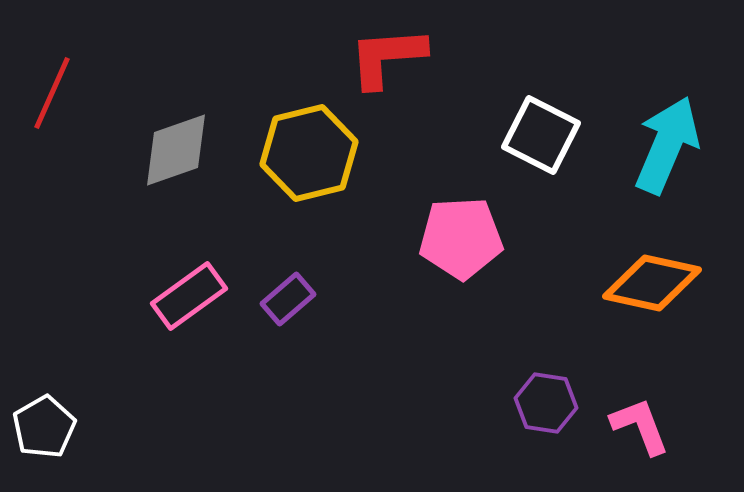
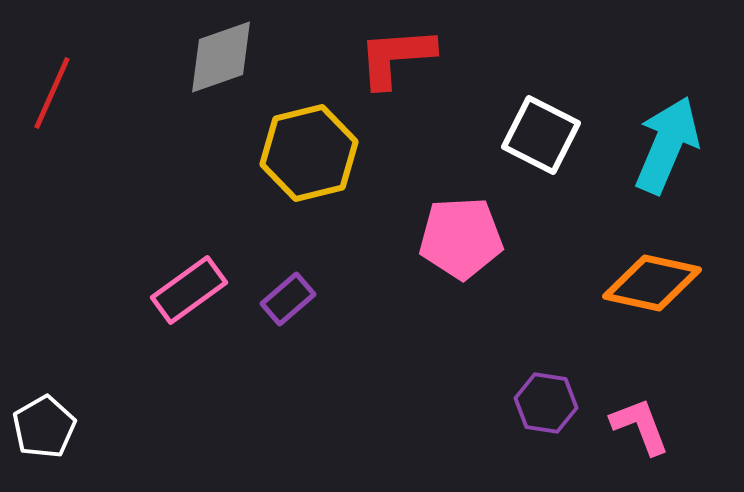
red L-shape: moved 9 px right
gray diamond: moved 45 px right, 93 px up
pink rectangle: moved 6 px up
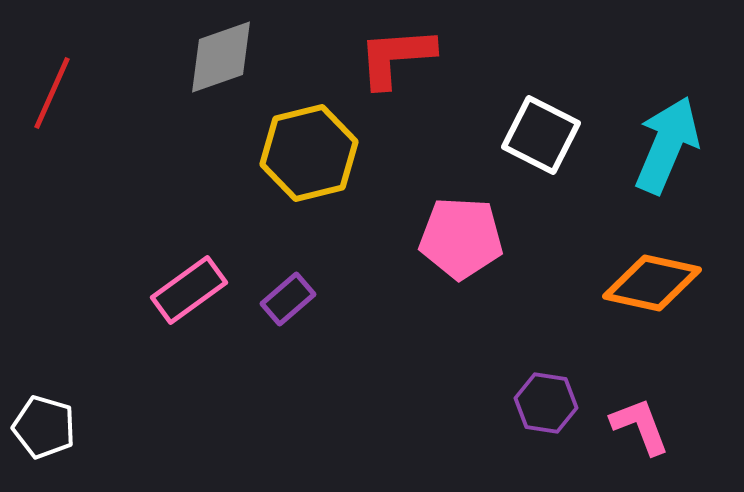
pink pentagon: rotated 6 degrees clockwise
white pentagon: rotated 26 degrees counterclockwise
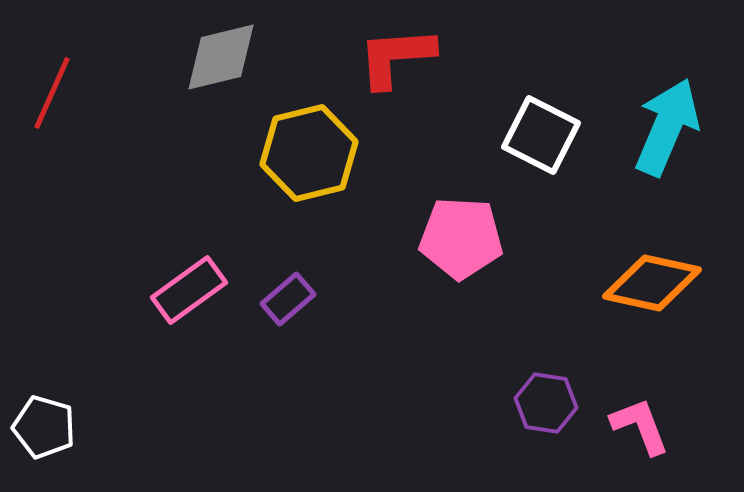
gray diamond: rotated 6 degrees clockwise
cyan arrow: moved 18 px up
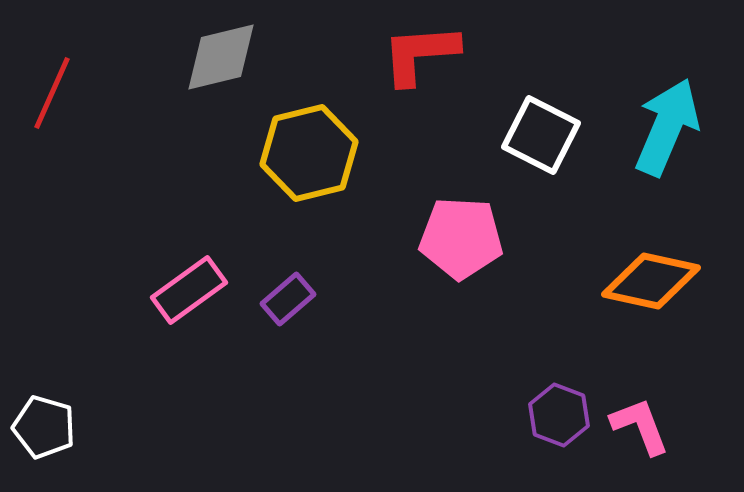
red L-shape: moved 24 px right, 3 px up
orange diamond: moved 1 px left, 2 px up
purple hexagon: moved 13 px right, 12 px down; rotated 12 degrees clockwise
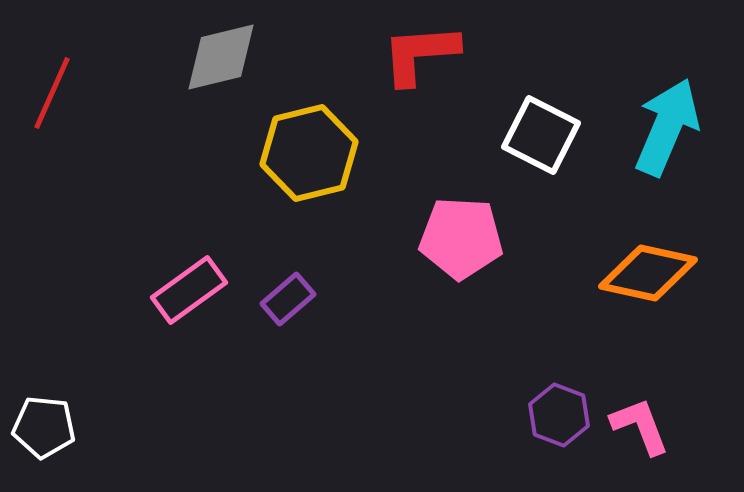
orange diamond: moved 3 px left, 8 px up
white pentagon: rotated 10 degrees counterclockwise
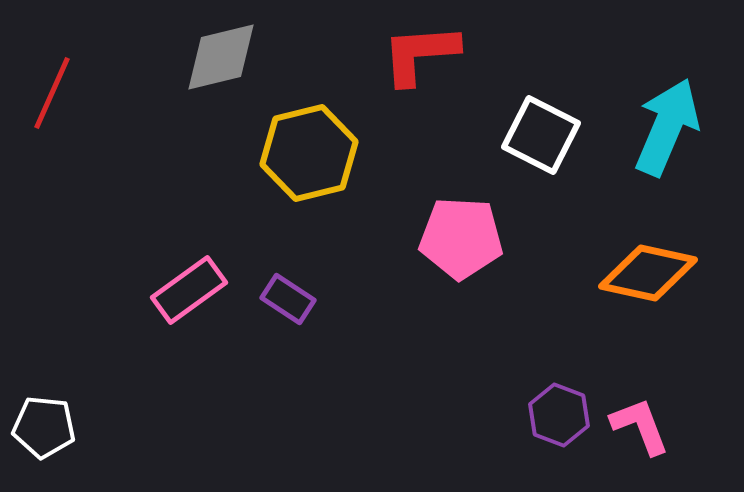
purple rectangle: rotated 74 degrees clockwise
